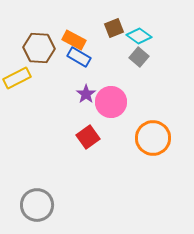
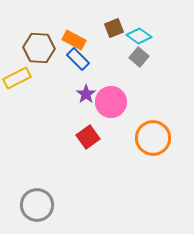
blue rectangle: moved 1 px left, 2 px down; rotated 15 degrees clockwise
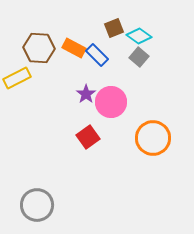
orange rectangle: moved 8 px down
blue rectangle: moved 19 px right, 4 px up
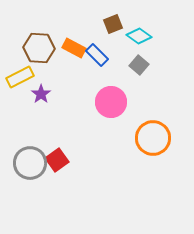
brown square: moved 1 px left, 4 px up
gray square: moved 8 px down
yellow rectangle: moved 3 px right, 1 px up
purple star: moved 45 px left
red square: moved 31 px left, 23 px down
gray circle: moved 7 px left, 42 px up
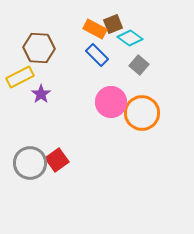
cyan diamond: moved 9 px left, 2 px down
orange rectangle: moved 21 px right, 19 px up
orange circle: moved 11 px left, 25 px up
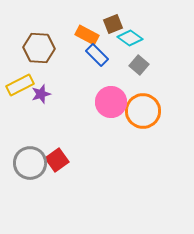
orange rectangle: moved 8 px left, 6 px down
yellow rectangle: moved 8 px down
purple star: rotated 18 degrees clockwise
orange circle: moved 1 px right, 2 px up
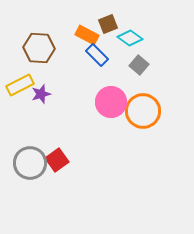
brown square: moved 5 px left
